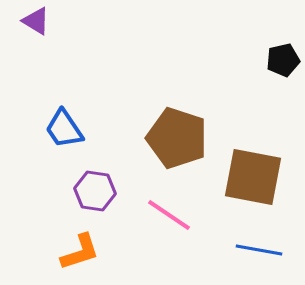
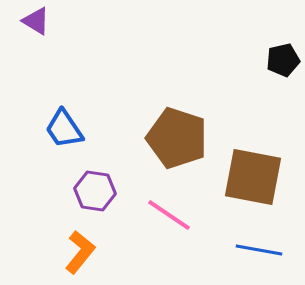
orange L-shape: rotated 33 degrees counterclockwise
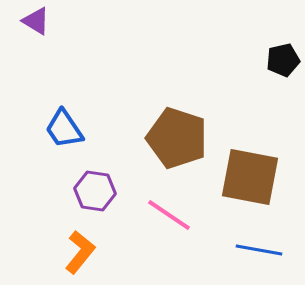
brown square: moved 3 px left
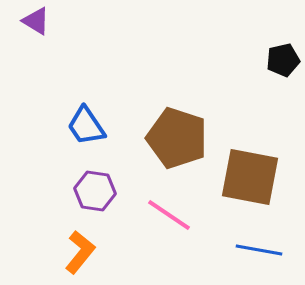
blue trapezoid: moved 22 px right, 3 px up
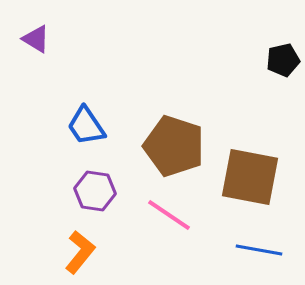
purple triangle: moved 18 px down
brown pentagon: moved 3 px left, 8 px down
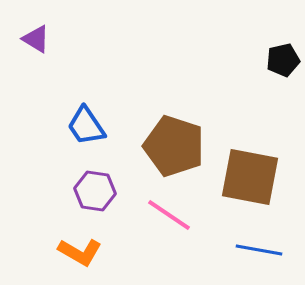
orange L-shape: rotated 81 degrees clockwise
